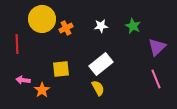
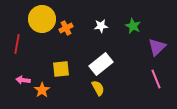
red line: rotated 12 degrees clockwise
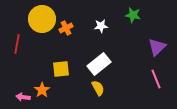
green star: moved 11 px up; rotated 14 degrees counterclockwise
white rectangle: moved 2 px left
pink arrow: moved 17 px down
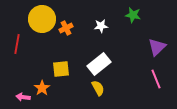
orange star: moved 2 px up
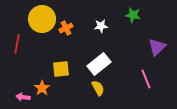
pink line: moved 10 px left
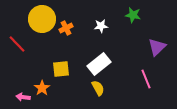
red line: rotated 54 degrees counterclockwise
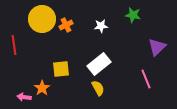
orange cross: moved 3 px up
red line: moved 3 px left, 1 px down; rotated 36 degrees clockwise
pink arrow: moved 1 px right
